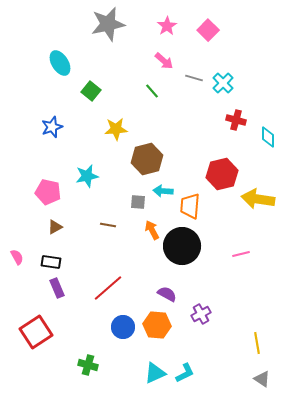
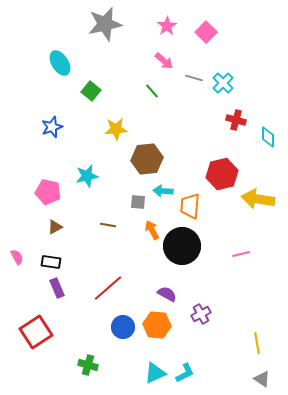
gray star: moved 3 px left
pink square: moved 2 px left, 2 px down
brown hexagon: rotated 8 degrees clockwise
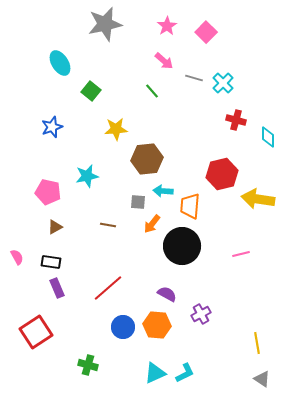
orange arrow: moved 6 px up; rotated 114 degrees counterclockwise
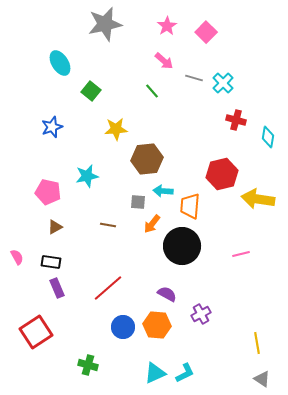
cyan diamond: rotated 10 degrees clockwise
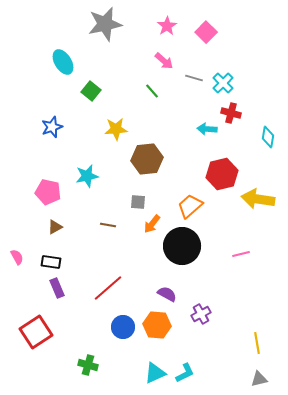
cyan ellipse: moved 3 px right, 1 px up
red cross: moved 5 px left, 7 px up
cyan arrow: moved 44 px right, 62 px up
orange trapezoid: rotated 44 degrees clockwise
gray triangle: moved 3 px left; rotated 48 degrees counterclockwise
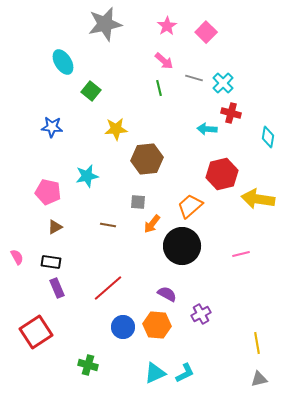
green line: moved 7 px right, 3 px up; rotated 28 degrees clockwise
blue star: rotated 25 degrees clockwise
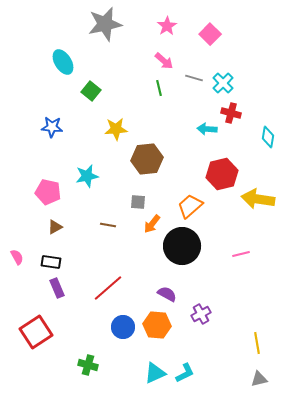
pink square: moved 4 px right, 2 px down
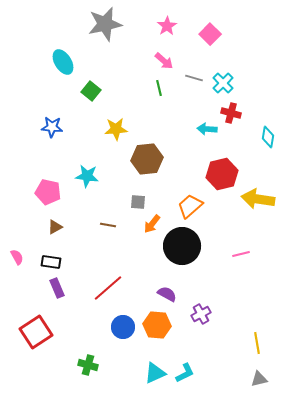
cyan star: rotated 20 degrees clockwise
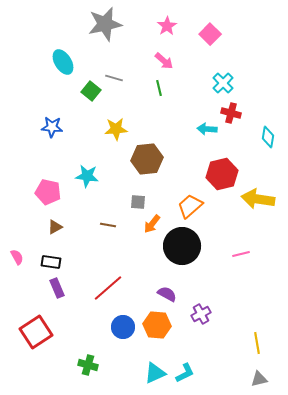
gray line: moved 80 px left
